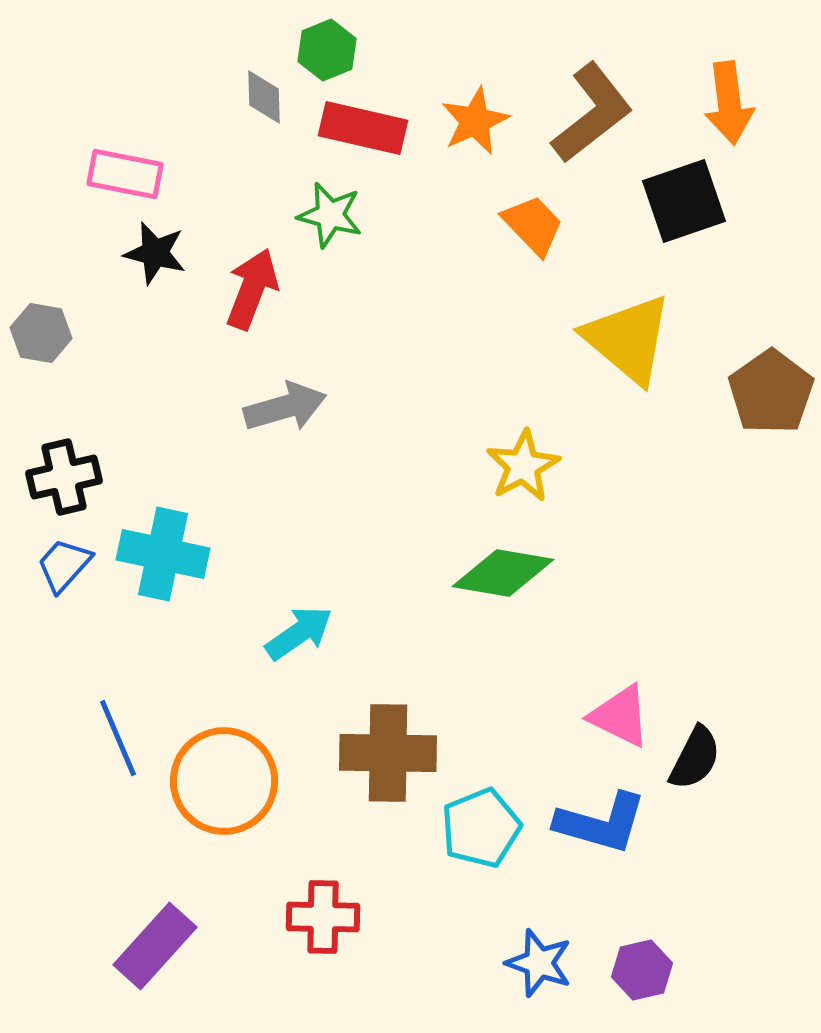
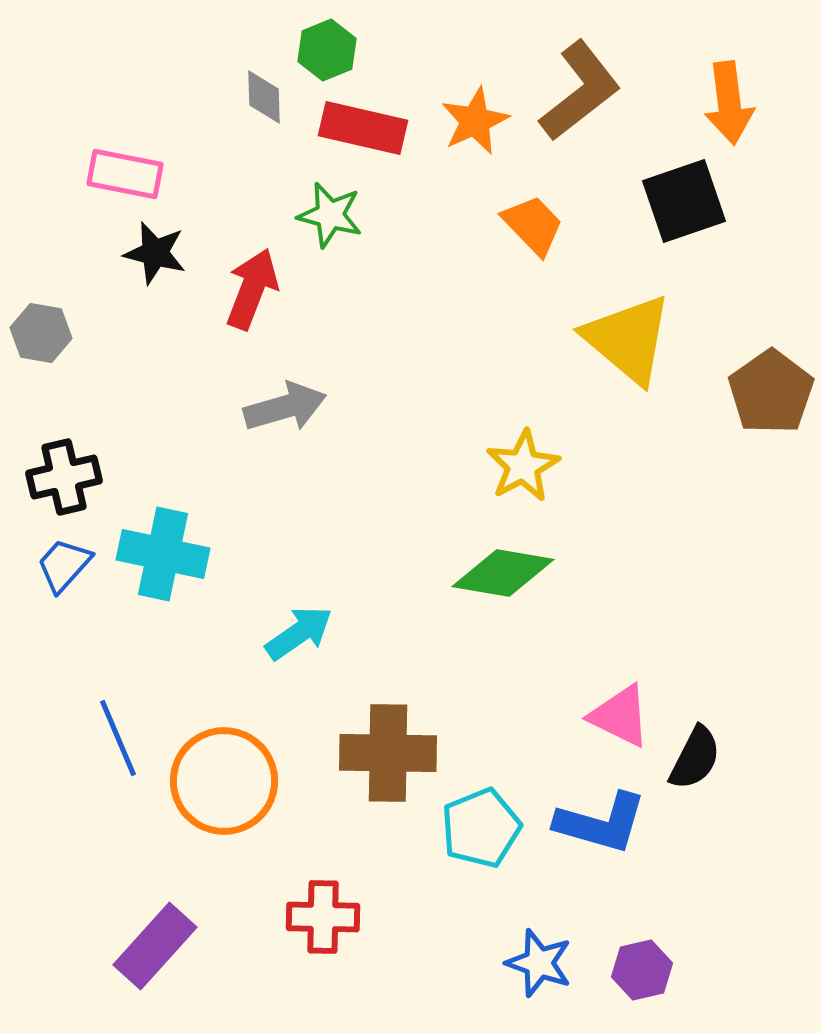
brown L-shape: moved 12 px left, 22 px up
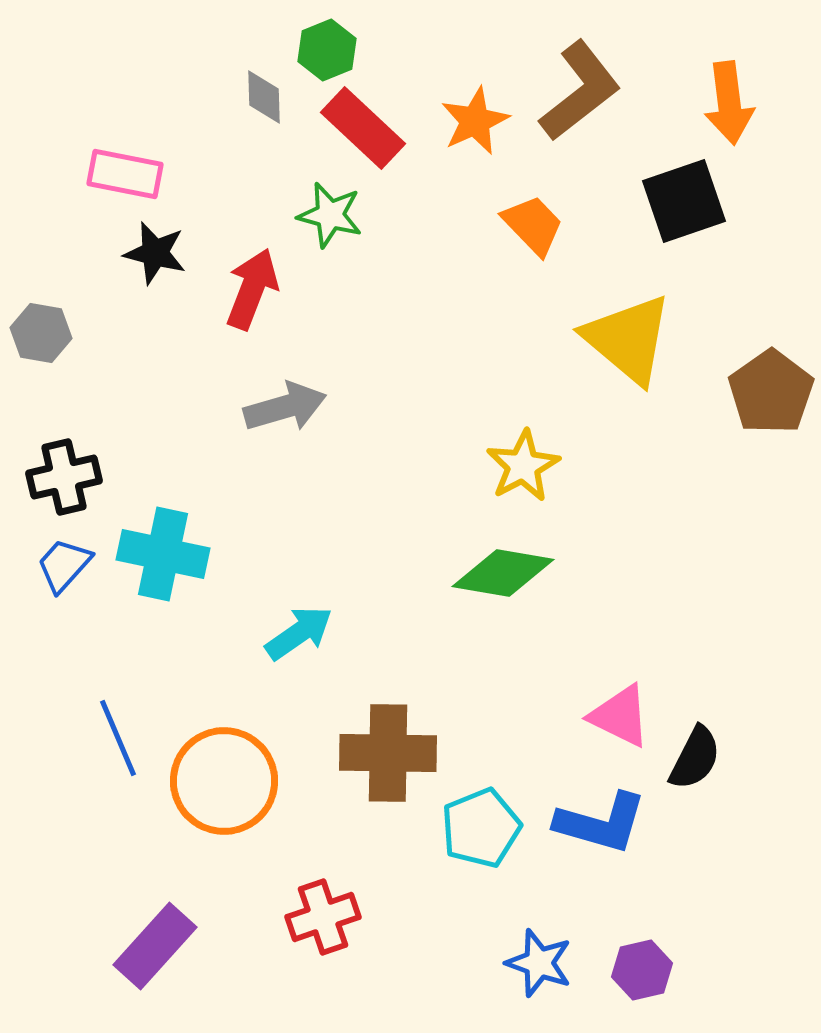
red rectangle: rotated 30 degrees clockwise
red cross: rotated 20 degrees counterclockwise
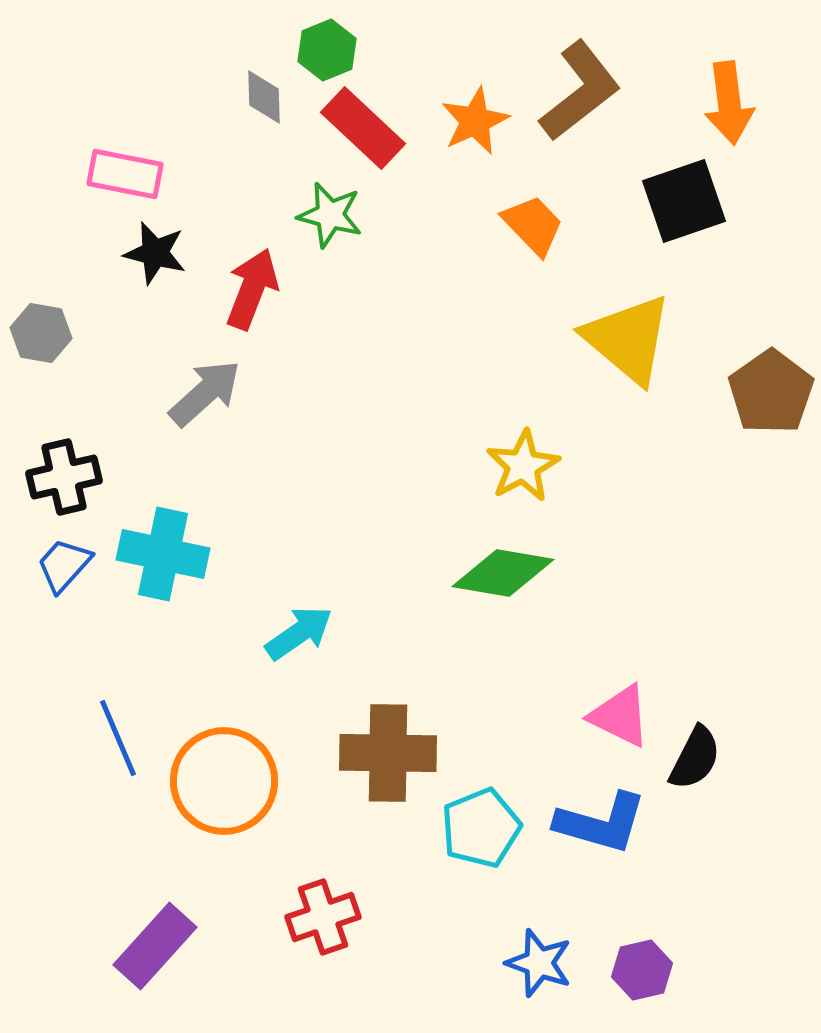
gray arrow: moved 80 px left, 14 px up; rotated 26 degrees counterclockwise
